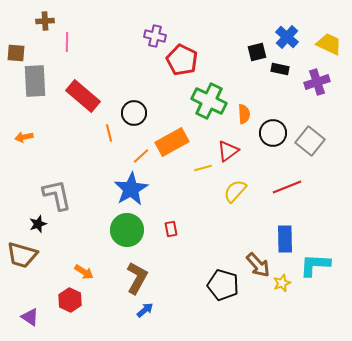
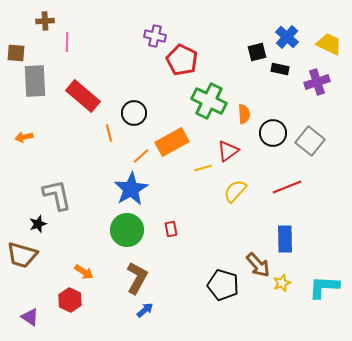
cyan L-shape at (315, 265): moved 9 px right, 22 px down
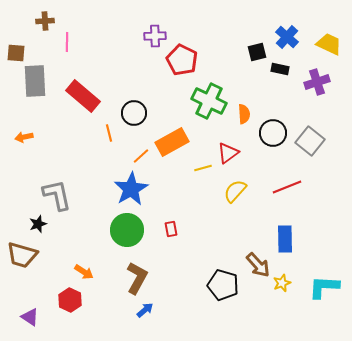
purple cross at (155, 36): rotated 15 degrees counterclockwise
red triangle at (228, 151): moved 2 px down
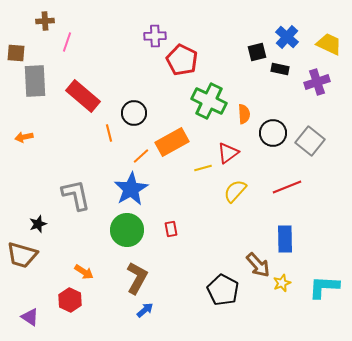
pink line at (67, 42): rotated 18 degrees clockwise
gray L-shape at (57, 195): moved 19 px right
black pentagon at (223, 285): moved 5 px down; rotated 12 degrees clockwise
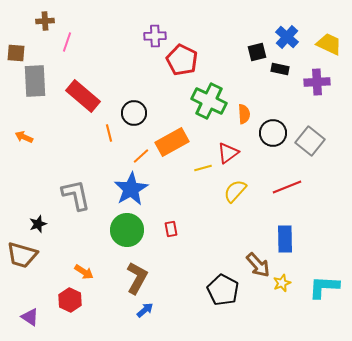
purple cross at (317, 82): rotated 15 degrees clockwise
orange arrow at (24, 137): rotated 36 degrees clockwise
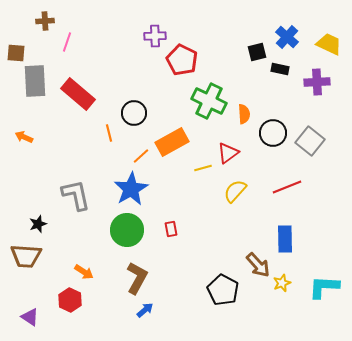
red rectangle at (83, 96): moved 5 px left, 2 px up
brown trapezoid at (22, 255): moved 4 px right, 1 px down; rotated 12 degrees counterclockwise
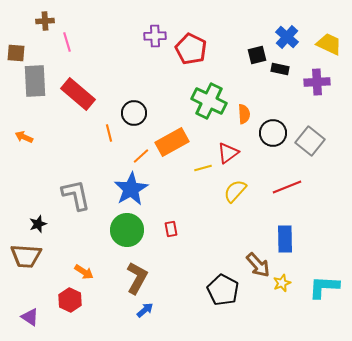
pink line at (67, 42): rotated 36 degrees counterclockwise
black square at (257, 52): moved 3 px down
red pentagon at (182, 60): moved 9 px right, 11 px up
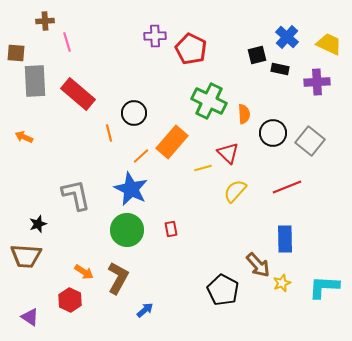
orange rectangle at (172, 142): rotated 20 degrees counterclockwise
red triangle at (228, 153): rotated 40 degrees counterclockwise
blue star at (131, 189): rotated 16 degrees counterclockwise
brown L-shape at (137, 278): moved 19 px left
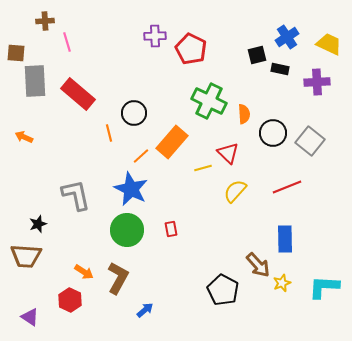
blue cross at (287, 37): rotated 15 degrees clockwise
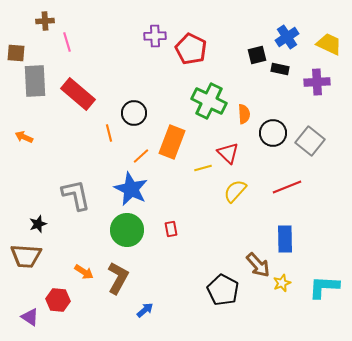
orange rectangle at (172, 142): rotated 20 degrees counterclockwise
red hexagon at (70, 300): moved 12 px left; rotated 20 degrees counterclockwise
